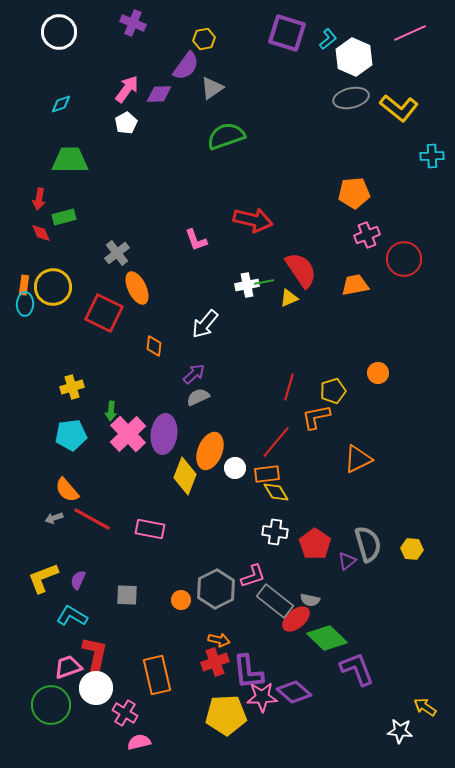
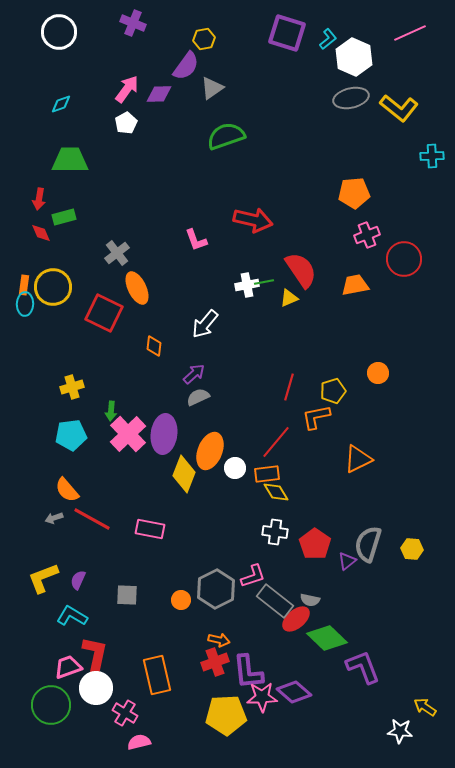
yellow diamond at (185, 476): moved 1 px left, 2 px up
gray semicircle at (368, 544): rotated 147 degrees counterclockwise
purple L-shape at (357, 669): moved 6 px right, 2 px up
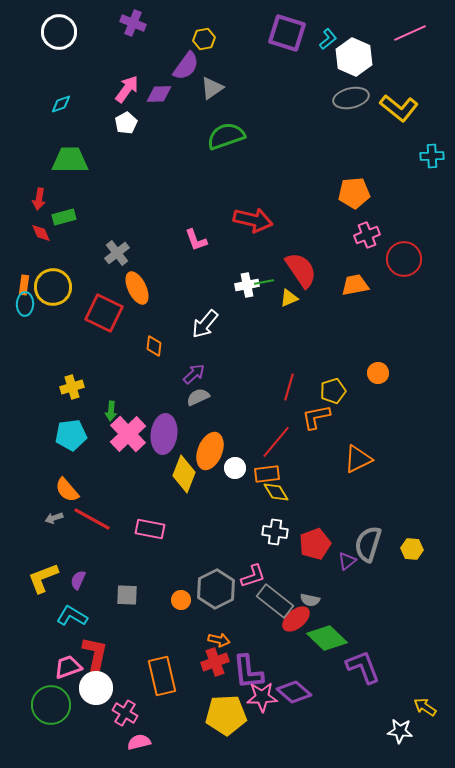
red pentagon at (315, 544): rotated 16 degrees clockwise
orange rectangle at (157, 675): moved 5 px right, 1 px down
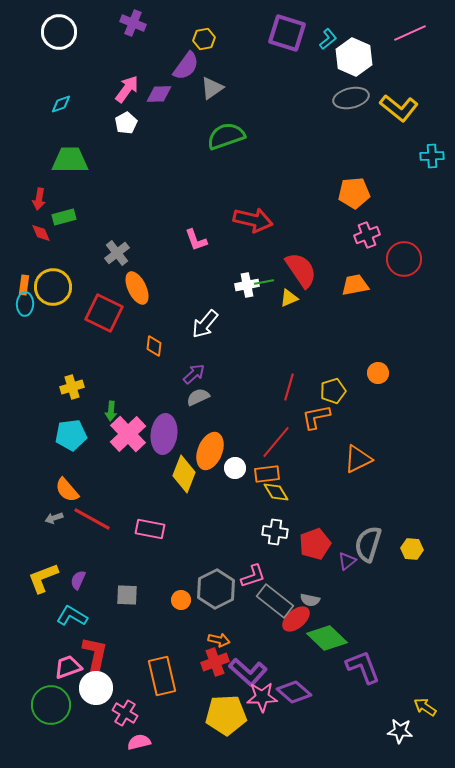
purple L-shape at (248, 672): rotated 42 degrees counterclockwise
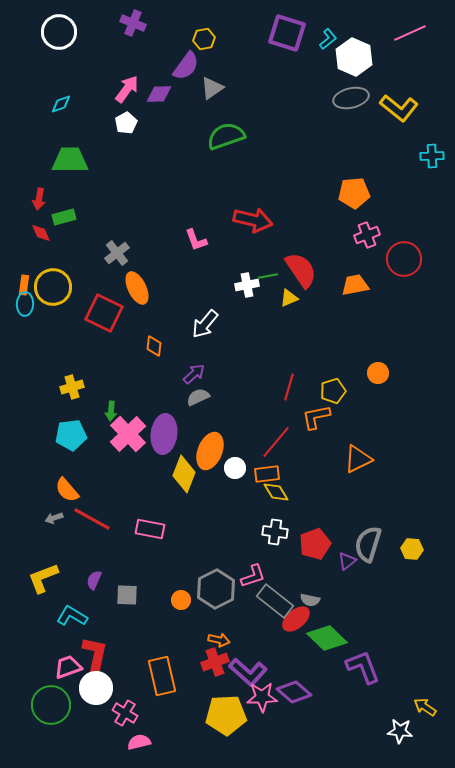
green line at (264, 282): moved 4 px right, 6 px up
purple semicircle at (78, 580): moved 16 px right
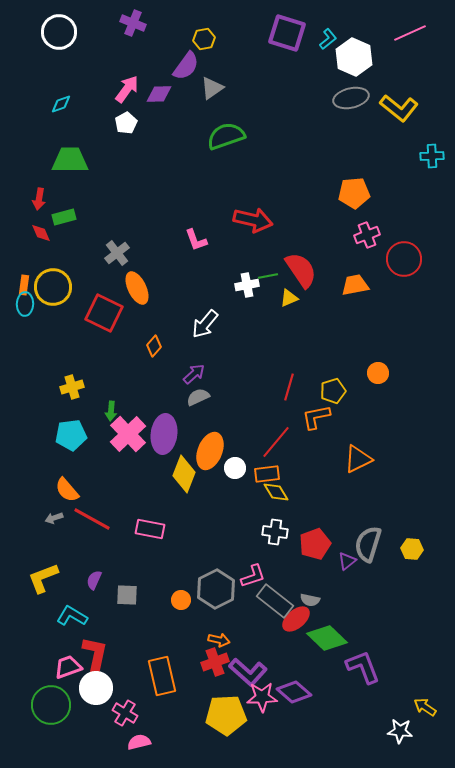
orange diamond at (154, 346): rotated 35 degrees clockwise
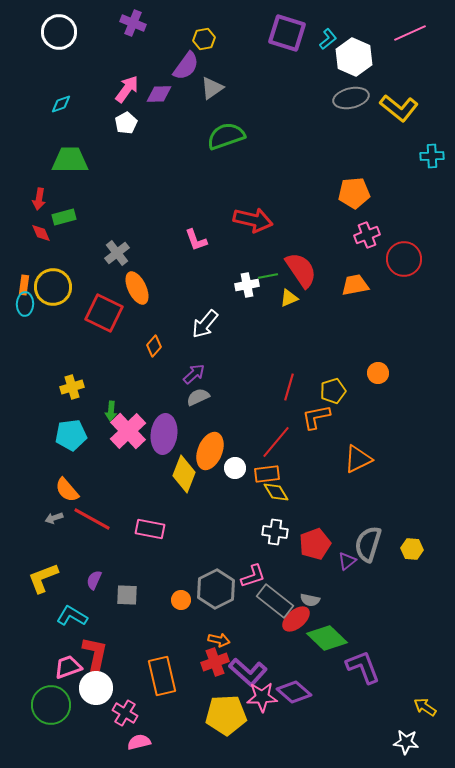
pink cross at (128, 434): moved 3 px up
white star at (400, 731): moved 6 px right, 11 px down
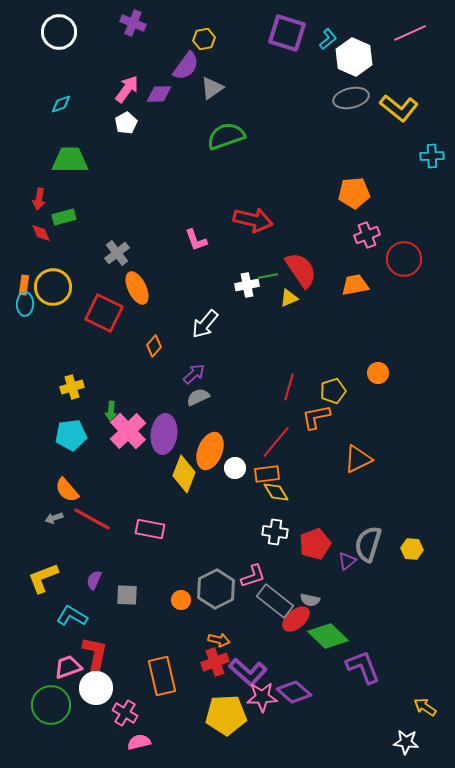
green diamond at (327, 638): moved 1 px right, 2 px up
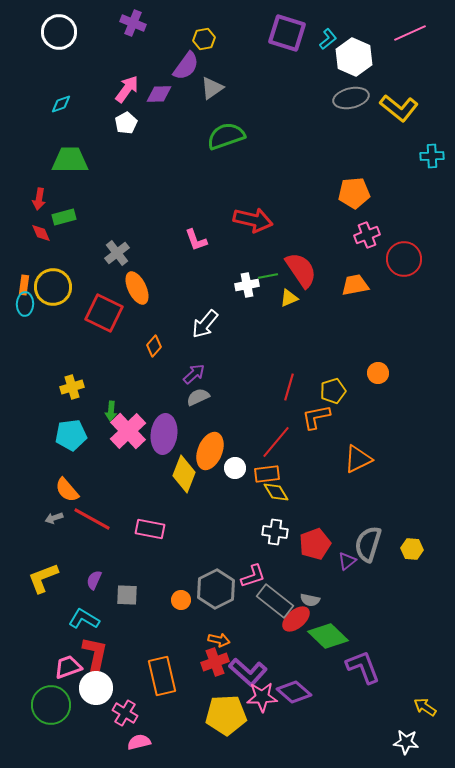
cyan L-shape at (72, 616): moved 12 px right, 3 px down
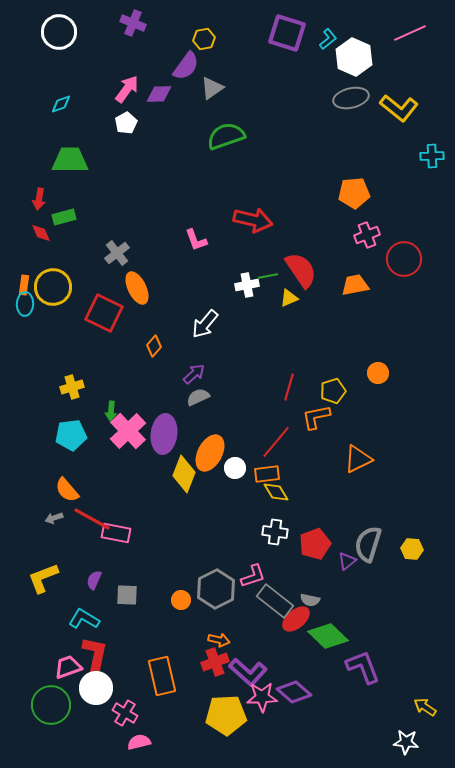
orange ellipse at (210, 451): moved 2 px down; rotated 6 degrees clockwise
pink rectangle at (150, 529): moved 34 px left, 4 px down
